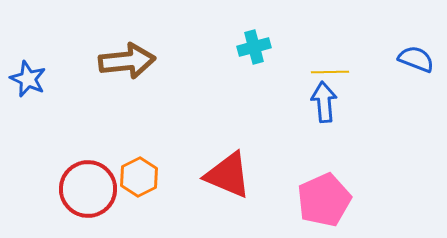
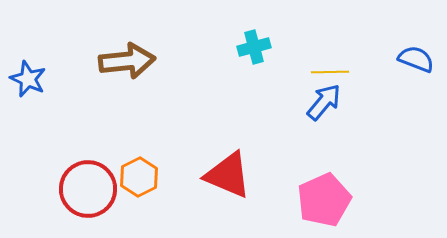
blue arrow: rotated 45 degrees clockwise
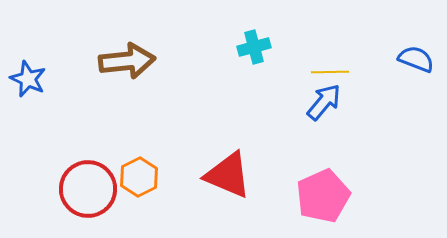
pink pentagon: moved 1 px left, 4 px up
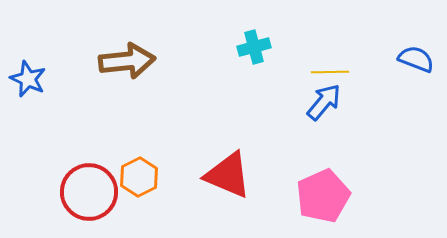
red circle: moved 1 px right, 3 px down
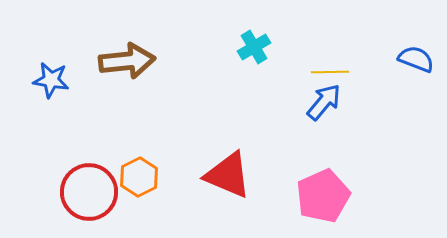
cyan cross: rotated 16 degrees counterclockwise
blue star: moved 23 px right, 1 px down; rotated 15 degrees counterclockwise
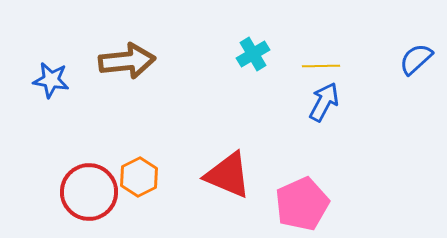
cyan cross: moved 1 px left, 7 px down
blue semicircle: rotated 63 degrees counterclockwise
yellow line: moved 9 px left, 6 px up
blue arrow: rotated 12 degrees counterclockwise
pink pentagon: moved 21 px left, 8 px down
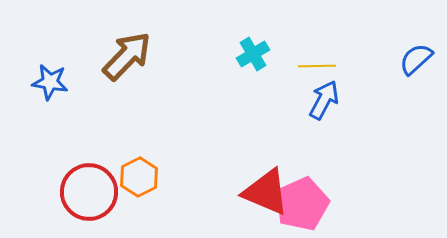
brown arrow: moved 5 px up; rotated 40 degrees counterclockwise
yellow line: moved 4 px left
blue star: moved 1 px left, 2 px down
blue arrow: moved 2 px up
red triangle: moved 38 px right, 17 px down
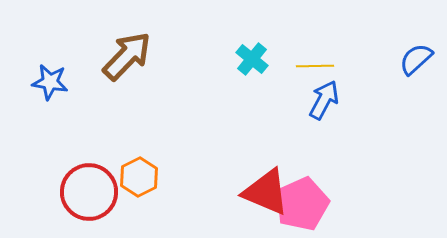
cyan cross: moved 1 px left, 5 px down; rotated 20 degrees counterclockwise
yellow line: moved 2 px left
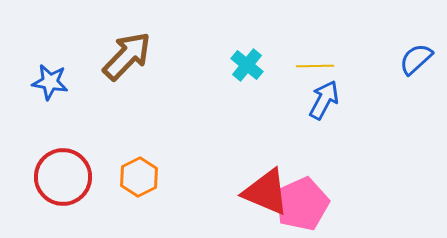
cyan cross: moved 5 px left, 6 px down
red circle: moved 26 px left, 15 px up
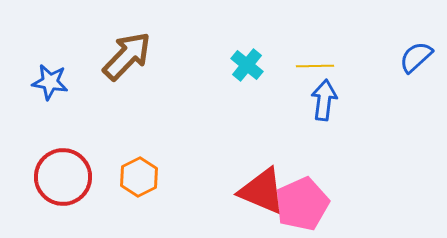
blue semicircle: moved 2 px up
blue arrow: rotated 21 degrees counterclockwise
red triangle: moved 4 px left, 1 px up
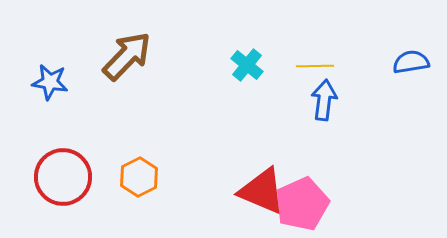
blue semicircle: moved 5 px left, 5 px down; rotated 33 degrees clockwise
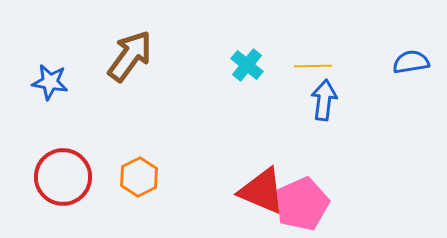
brown arrow: moved 3 px right; rotated 8 degrees counterclockwise
yellow line: moved 2 px left
